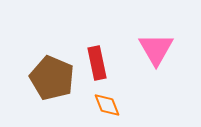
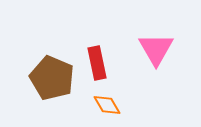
orange diamond: rotated 8 degrees counterclockwise
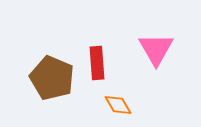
red rectangle: rotated 8 degrees clockwise
orange diamond: moved 11 px right
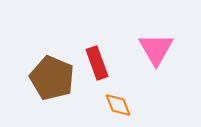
red rectangle: rotated 16 degrees counterclockwise
orange diamond: rotated 8 degrees clockwise
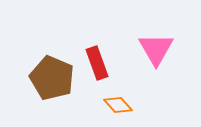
orange diamond: rotated 20 degrees counterclockwise
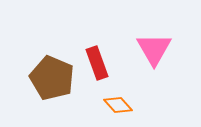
pink triangle: moved 2 px left
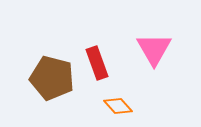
brown pentagon: rotated 9 degrees counterclockwise
orange diamond: moved 1 px down
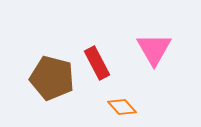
red rectangle: rotated 8 degrees counterclockwise
orange diamond: moved 4 px right, 1 px down
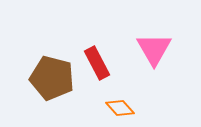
orange diamond: moved 2 px left, 1 px down
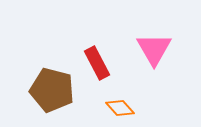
brown pentagon: moved 12 px down
